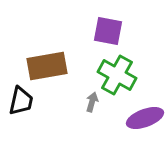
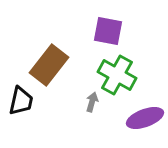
brown rectangle: moved 2 px right, 1 px up; rotated 42 degrees counterclockwise
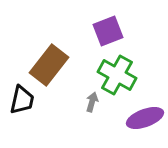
purple square: rotated 32 degrees counterclockwise
black trapezoid: moved 1 px right, 1 px up
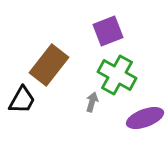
black trapezoid: rotated 16 degrees clockwise
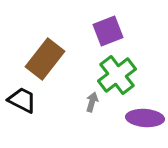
brown rectangle: moved 4 px left, 6 px up
green cross: rotated 24 degrees clockwise
black trapezoid: rotated 92 degrees counterclockwise
purple ellipse: rotated 24 degrees clockwise
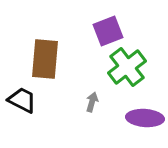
brown rectangle: rotated 33 degrees counterclockwise
green cross: moved 10 px right, 8 px up
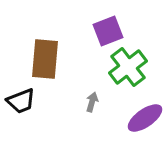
green cross: moved 1 px right
black trapezoid: moved 1 px left, 1 px down; rotated 132 degrees clockwise
purple ellipse: rotated 39 degrees counterclockwise
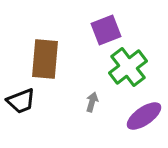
purple square: moved 2 px left, 1 px up
purple ellipse: moved 1 px left, 2 px up
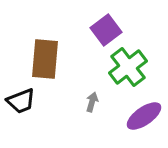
purple square: rotated 16 degrees counterclockwise
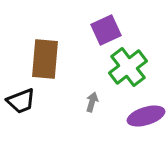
purple square: rotated 12 degrees clockwise
purple ellipse: moved 2 px right; rotated 18 degrees clockwise
